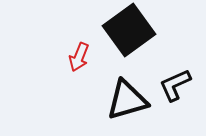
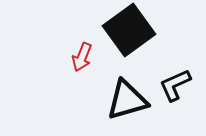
red arrow: moved 3 px right
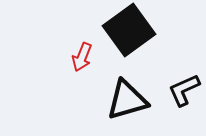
black L-shape: moved 9 px right, 5 px down
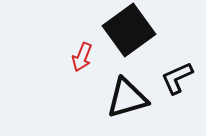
black L-shape: moved 7 px left, 12 px up
black triangle: moved 2 px up
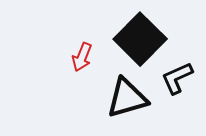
black square: moved 11 px right, 9 px down; rotated 9 degrees counterclockwise
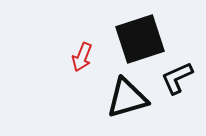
black square: rotated 27 degrees clockwise
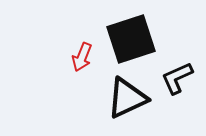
black square: moved 9 px left
black triangle: rotated 9 degrees counterclockwise
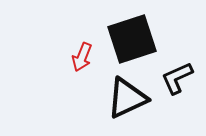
black square: moved 1 px right
